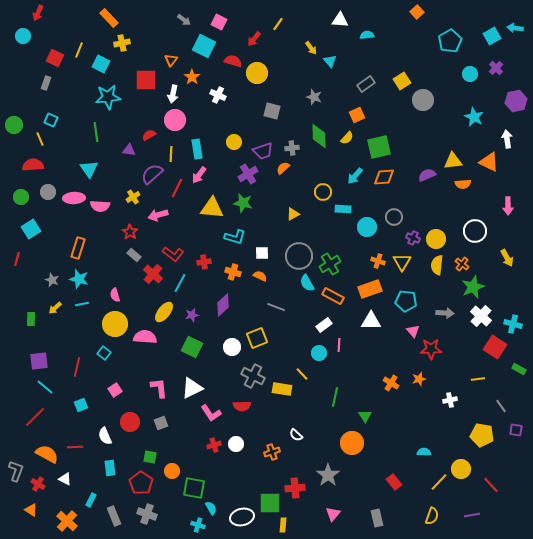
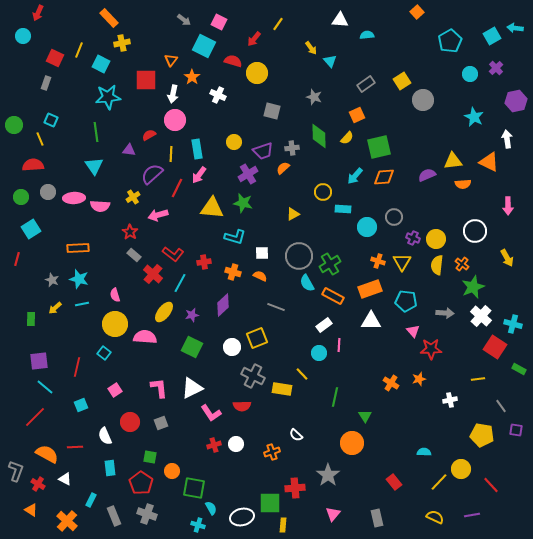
cyan triangle at (89, 169): moved 5 px right, 3 px up
orange rectangle at (78, 248): rotated 70 degrees clockwise
yellow semicircle at (432, 516): moved 3 px right, 1 px down; rotated 84 degrees counterclockwise
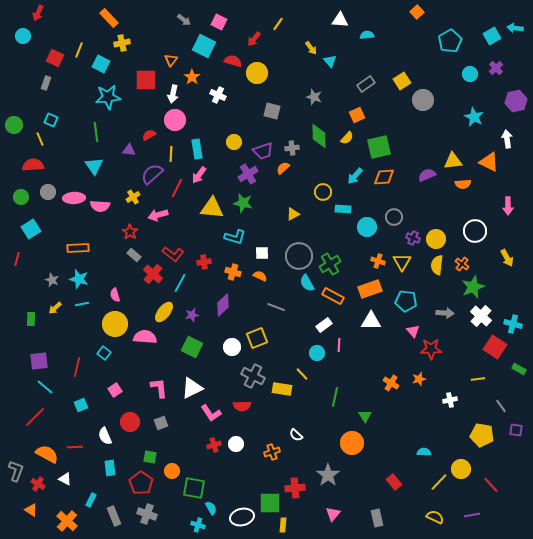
cyan circle at (319, 353): moved 2 px left
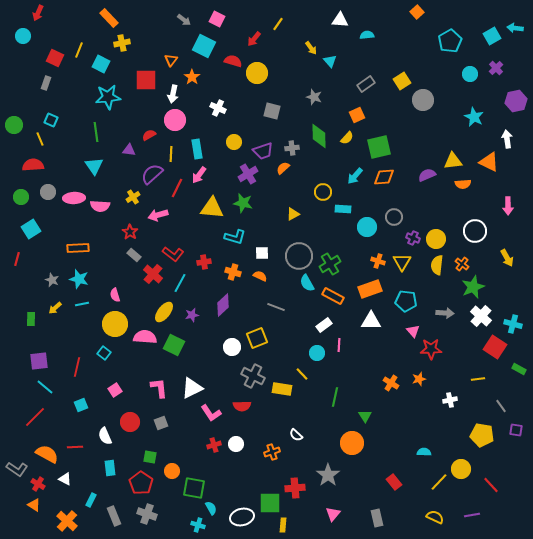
pink square at (219, 22): moved 2 px left, 3 px up
white cross at (218, 95): moved 13 px down
green square at (192, 347): moved 18 px left, 2 px up
gray L-shape at (16, 471): moved 1 px right, 2 px up; rotated 105 degrees clockwise
orange triangle at (31, 510): moved 3 px right, 5 px up
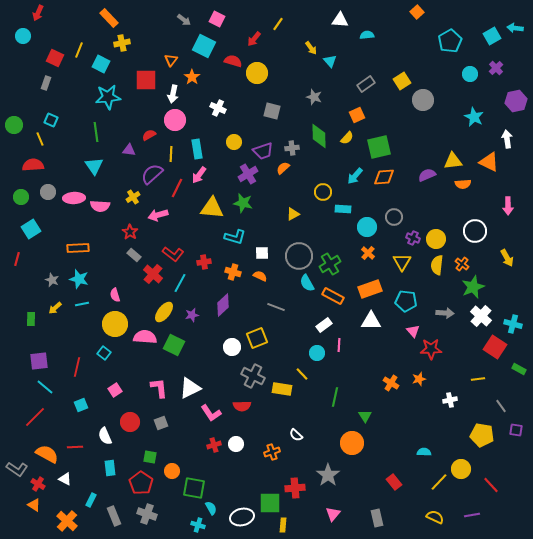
orange cross at (378, 261): moved 10 px left, 8 px up; rotated 24 degrees clockwise
white triangle at (192, 388): moved 2 px left
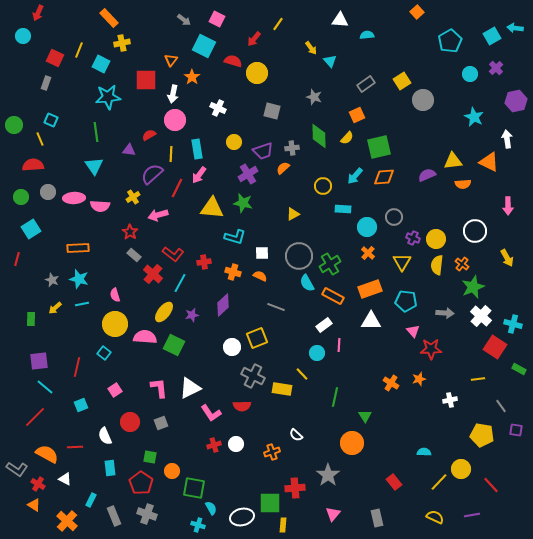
yellow circle at (323, 192): moved 6 px up
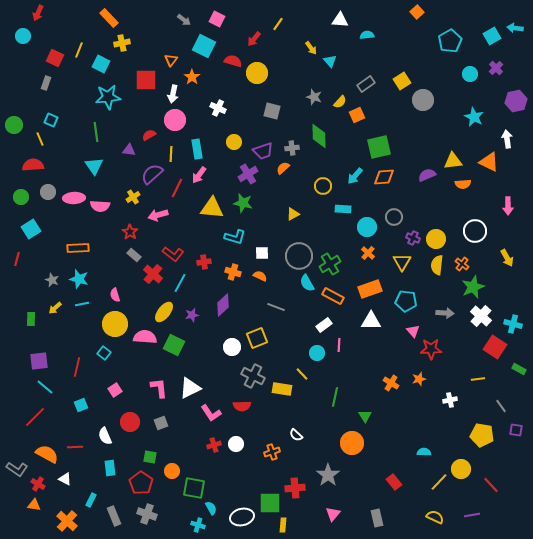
yellow semicircle at (347, 138): moved 7 px left, 36 px up
orange triangle at (34, 505): rotated 24 degrees counterclockwise
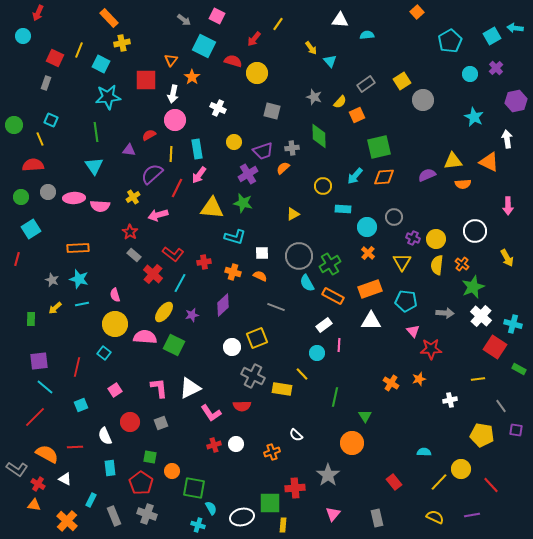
pink square at (217, 19): moved 3 px up
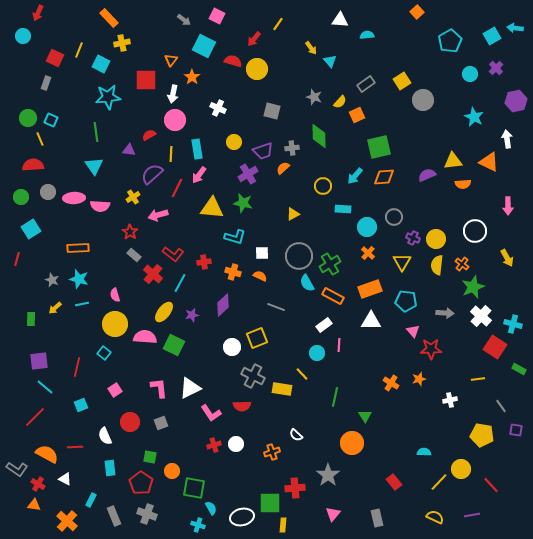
yellow circle at (257, 73): moved 4 px up
green circle at (14, 125): moved 14 px right, 7 px up
